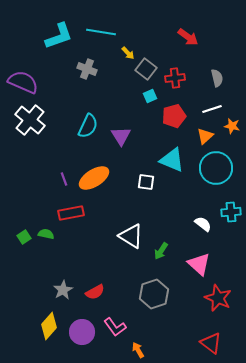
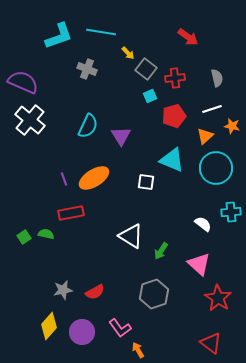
gray star: rotated 18 degrees clockwise
red star: rotated 8 degrees clockwise
pink L-shape: moved 5 px right, 1 px down
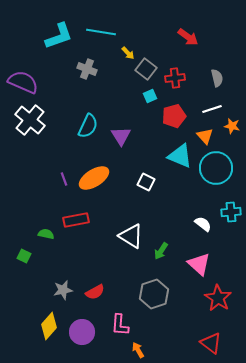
orange triangle: rotated 30 degrees counterclockwise
cyan triangle: moved 8 px right, 4 px up
white square: rotated 18 degrees clockwise
red rectangle: moved 5 px right, 7 px down
green square: moved 19 px down; rotated 32 degrees counterclockwise
pink L-shape: moved 3 px up; rotated 40 degrees clockwise
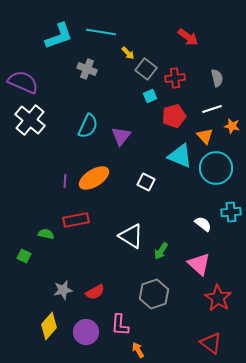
purple triangle: rotated 10 degrees clockwise
purple line: moved 1 px right, 2 px down; rotated 24 degrees clockwise
purple circle: moved 4 px right
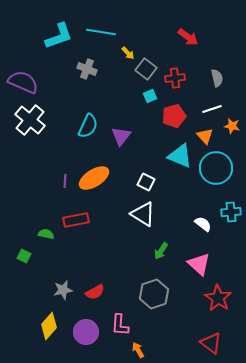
white triangle: moved 12 px right, 22 px up
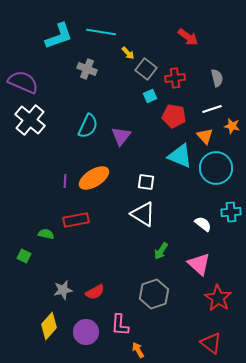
red pentagon: rotated 25 degrees clockwise
white square: rotated 18 degrees counterclockwise
